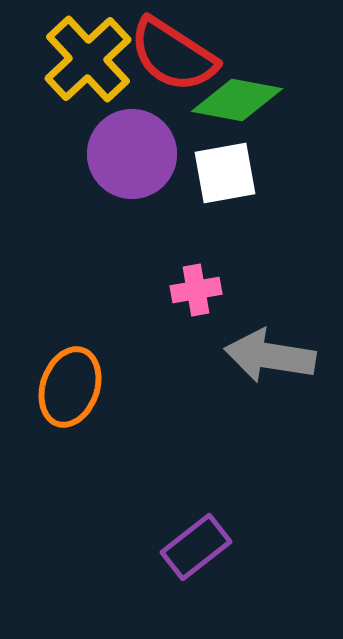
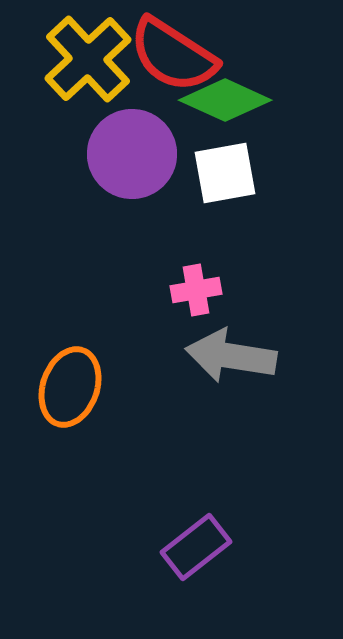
green diamond: moved 12 px left; rotated 14 degrees clockwise
gray arrow: moved 39 px left
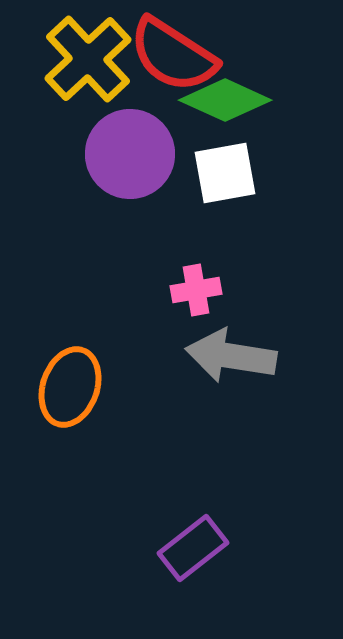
purple circle: moved 2 px left
purple rectangle: moved 3 px left, 1 px down
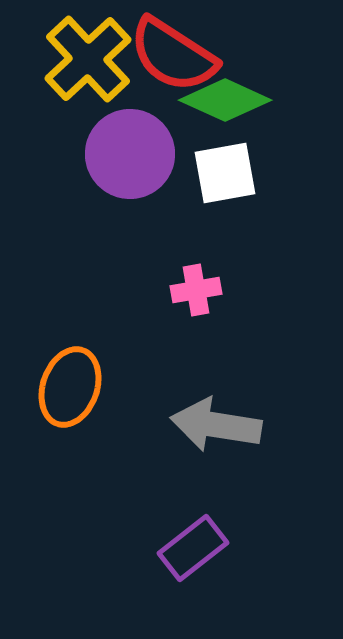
gray arrow: moved 15 px left, 69 px down
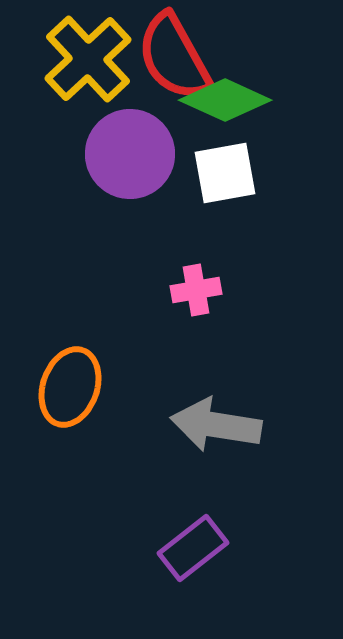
red semicircle: moved 1 px right, 2 px down; rotated 28 degrees clockwise
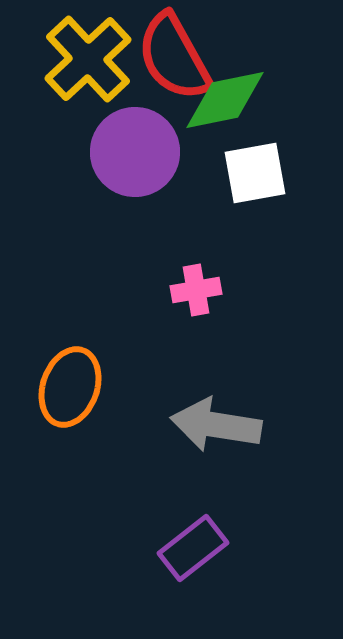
green diamond: rotated 36 degrees counterclockwise
purple circle: moved 5 px right, 2 px up
white square: moved 30 px right
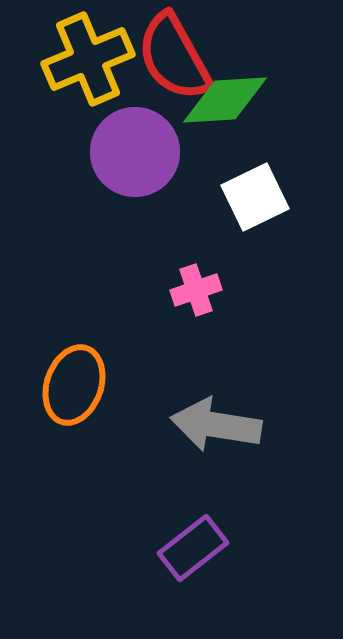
yellow cross: rotated 20 degrees clockwise
green diamond: rotated 8 degrees clockwise
white square: moved 24 px down; rotated 16 degrees counterclockwise
pink cross: rotated 9 degrees counterclockwise
orange ellipse: moved 4 px right, 2 px up
